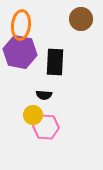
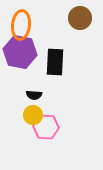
brown circle: moved 1 px left, 1 px up
black semicircle: moved 10 px left
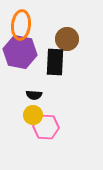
brown circle: moved 13 px left, 21 px down
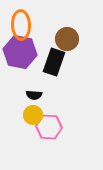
orange ellipse: rotated 8 degrees counterclockwise
black rectangle: moved 1 px left; rotated 16 degrees clockwise
pink hexagon: moved 3 px right
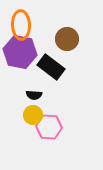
black rectangle: moved 3 px left, 5 px down; rotated 72 degrees counterclockwise
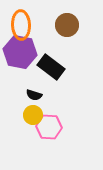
brown circle: moved 14 px up
black semicircle: rotated 14 degrees clockwise
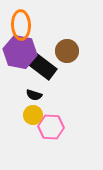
brown circle: moved 26 px down
black rectangle: moved 8 px left
pink hexagon: moved 2 px right
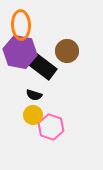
pink hexagon: rotated 15 degrees clockwise
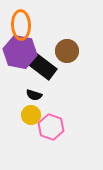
yellow circle: moved 2 px left
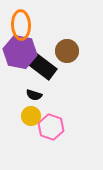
yellow circle: moved 1 px down
